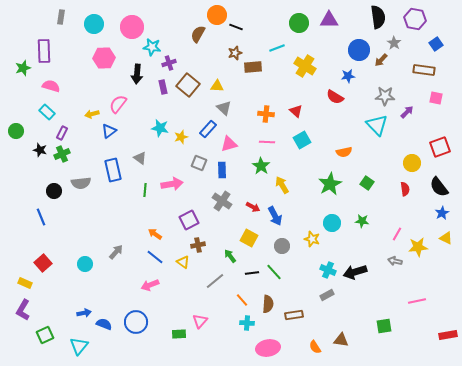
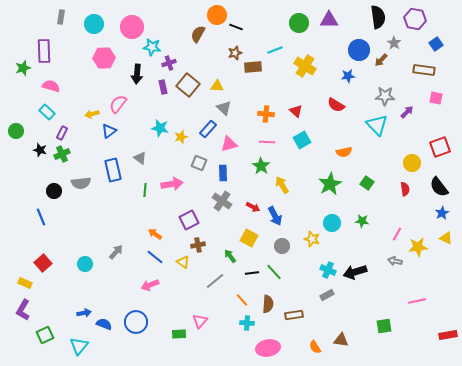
cyan line at (277, 48): moved 2 px left, 2 px down
red semicircle at (335, 97): moved 1 px right, 8 px down
blue rectangle at (222, 170): moved 1 px right, 3 px down
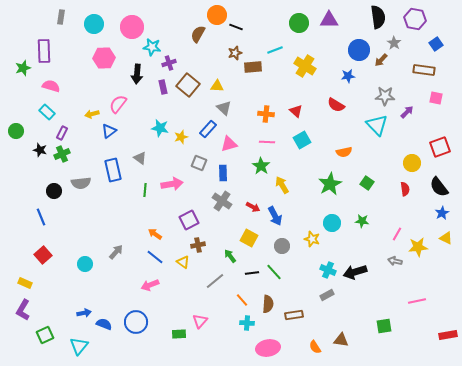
red square at (43, 263): moved 8 px up
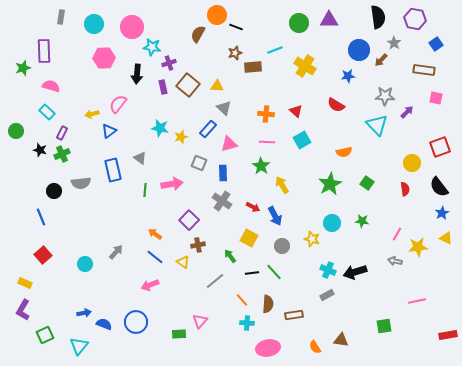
purple square at (189, 220): rotated 18 degrees counterclockwise
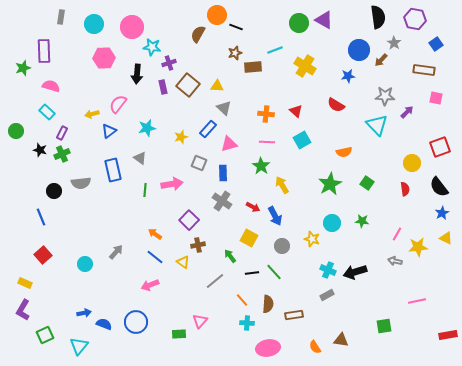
purple triangle at (329, 20): moved 5 px left; rotated 30 degrees clockwise
cyan star at (160, 128): moved 13 px left; rotated 24 degrees counterclockwise
